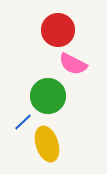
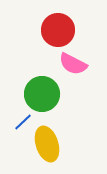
green circle: moved 6 px left, 2 px up
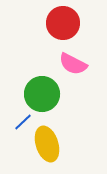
red circle: moved 5 px right, 7 px up
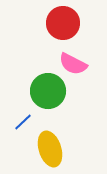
green circle: moved 6 px right, 3 px up
yellow ellipse: moved 3 px right, 5 px down
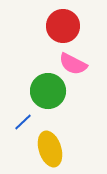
red circle: moved 3 px down
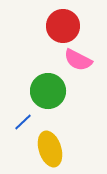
pink semicircle: moved 5 px right, 4 px up
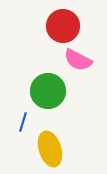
blue line: rotated 30 degrees counterclockwise
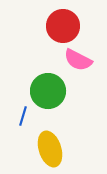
blue line: moved 6 px up
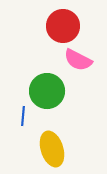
green circle: moved 1 px left
blue line: rotated 12 degrees counterclockwise
yellow ellipse: moved 2 px right
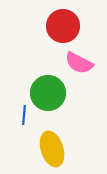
pink semicircle: moved 1 px right, 3 px down
green circle: moved 1 px right, 2 px down
blue line: moved 1 px right, 1 px up
